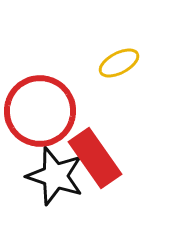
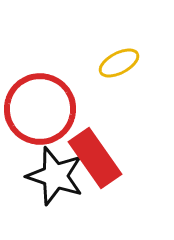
red circle: moved 2 px up
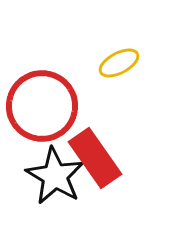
red circle: moved 2 px right, 3 px up
black star: rotated 12 degrees clockwise
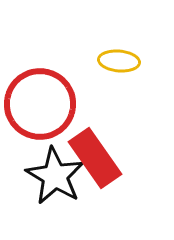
yellow ellipse: moved 2 px up; rotated 33 degrees clockwise
red circle: moved 2 px left, 2 px up
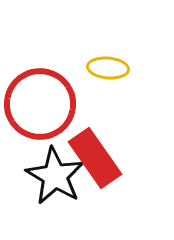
yellow ellipse: moved 11 px left, 7 px down
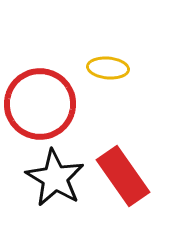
red rectangle: moved 28 px right, 18 px down
black star: moved 2 px down
